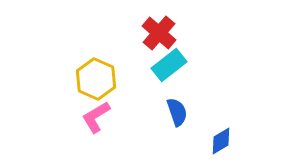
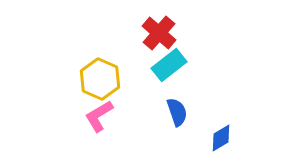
yellow hexagon: moved 4 px right
pink L-shape: moved 3 px right, 1 px up
blue diamond: moved 3 px up
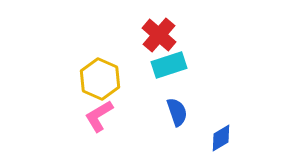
red cross: moved 2 px down
cyan rectangle: rotated 20 degrees clockwise
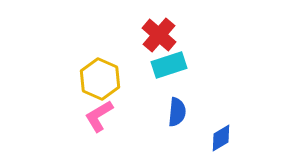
blue semicircle: rotated 24 degrees clockwise
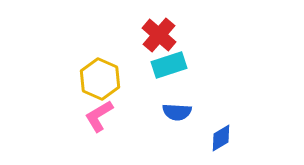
blue semicircle: rotated 88 degrees clockwise
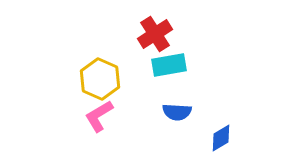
red cross: moved 4 px left, 1 px up; rotated 16 degrees clockwise
cyan rectangle: rotated 8 degrees clockwise
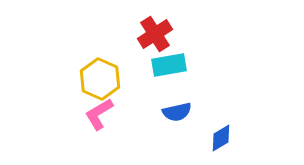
blue semicircle: rotated 16 degrees counterclockwise
pink L-shape: moved 2 px up
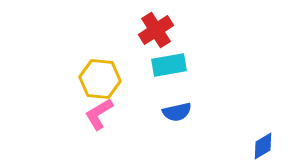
red cross: moved 1 px right, 4 px up
yellow hexagon: rotated 18 degrees counterclockwise
blue diamond: moved 42 px right, 8 px down
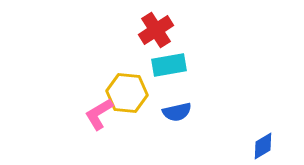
yellow hexagon: moved 27 px right, 14 px down
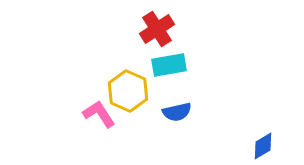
red cross: moved 1 px right, 1 px up
yellow hexagon: moved 1 px right, 2 px up; rotated 18 degrees clockwise
pink L-shape: rotated 88 degrees clockwise
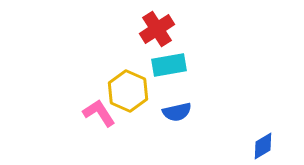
pink L-shape: moved 1 px up
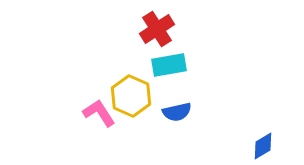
yellow hexagon: moved 3 px right, 5 px down
